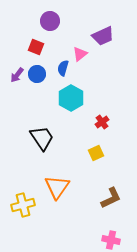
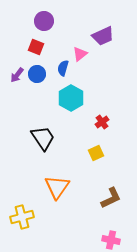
purple circle: moved 6 px left
black trapezoid: moved 1 px right
yellow cross: moved 1 px left, 12 px down
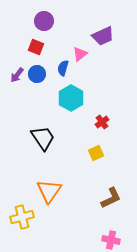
orange triangle: moved 8 px left, 4 px down
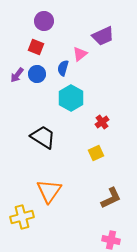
black trapezoid: moved 1 px up; rotated 24 degrees counterclockwise
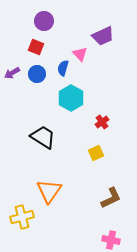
pink triangle: rotated 35 degrees counterclockwise
purple arrow: moved 5 px left, 2 px up; rotated 21 degrees clockwise
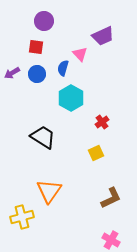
red square: rotated 14 degrees counterclockwise
pink cross: rotated 18 degrees clockwise
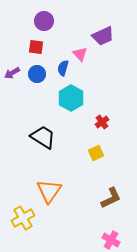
yellow cross: moved 1 px right, 1 px down; rotated 15 degrees counterclockwise
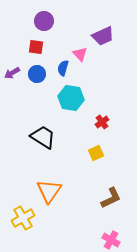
cyan hexagon: rotated 20 degrees counterclockwise
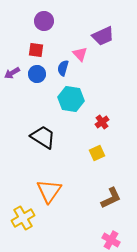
red square: moved 3 px down
cyan hexagon: moved 1 px down
yellow square: moved 1 px right
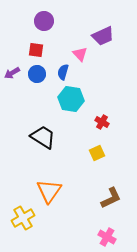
blue semicircle: moved 4 px down
red cross: rotated 24 degrees counterclockwise
pink cross: moved 4 px left, 3 px up
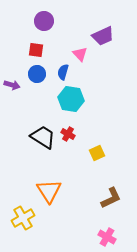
purple arrow: moved 12 px down; rotated 133 degrees counterclockwise
red cross: moved 34 px left, 12 px down
orange triangle: rotated 8 degrees counterclockwise
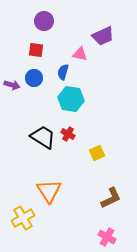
pink triangle: rotated 35 degrees counterclockwise
blue circle: moved 3 px left, 4 px down
